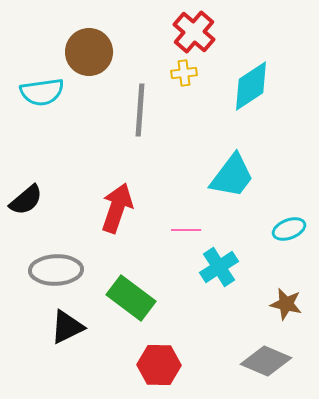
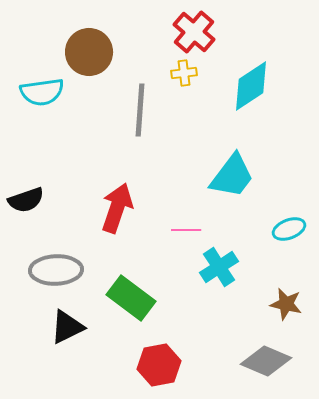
black semicircle: rotated 21 degrees clockwise
red hexagon: rotated 12 degrees counterclockwise
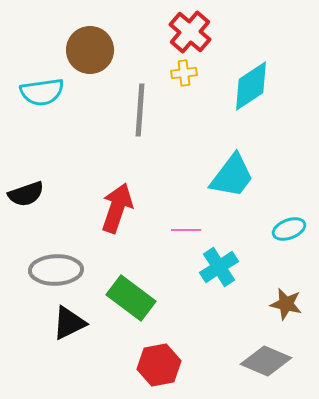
red cross: moved 4 px left
brown circle: moved 1 px right, 2 px up
black semicircle: moved 6 px up
black triangle: moved 2 px right, 4 px up
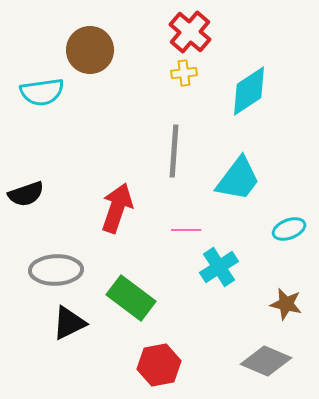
cyan diamond: moved 2 px left, 5 px down
gray line: moved 34 px right, 41 px down
cyan trapezoid: moved 6 px right, 3 px down
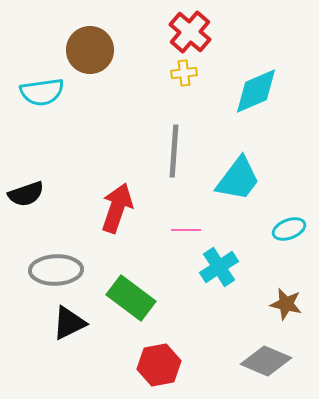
cyan diamond: moved 7 px right; rotated 10 degrees clockwise
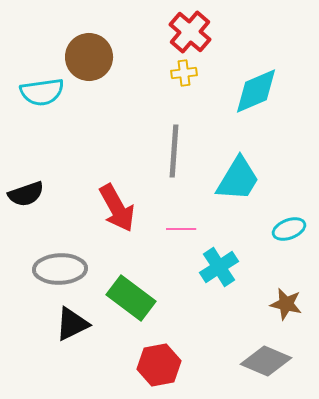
brown circle: moved 1 px left, 7 px down
cyan trapezoid: rotated 6 degrees counterclockwise
red arrow: rotated 132 degrees clockwise
pink line: moved 5 px left, 1 px up
gray ellipse: moved 4 px right, 1 px up
black triangle: moved 3 px right, 1 px down
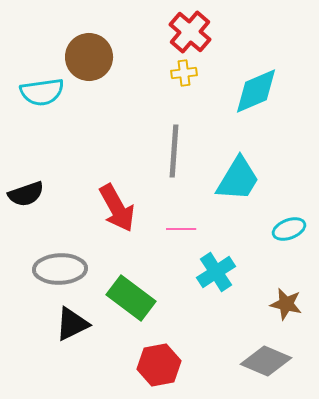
cyan cross: moved 3 px left, 5 px down
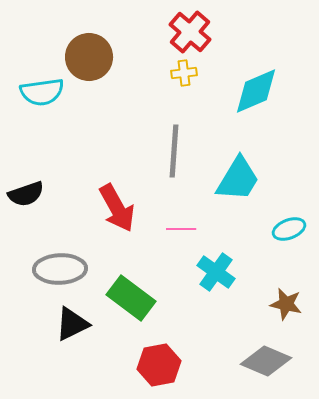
cyan cross: rotated 21 degrees counterclockwise
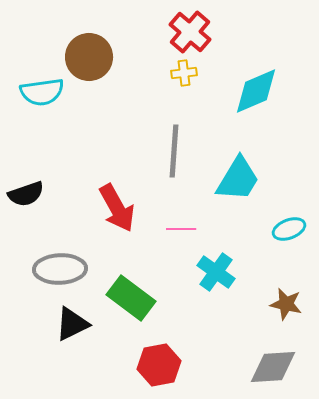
gray diamond: moved 7 px right, 6 px down; rotated 27 degrees counterclockwise
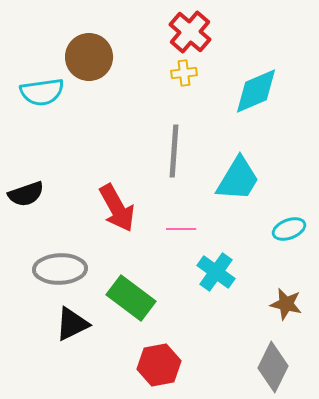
gray diamond: rotated 60 degrees counterclockwise
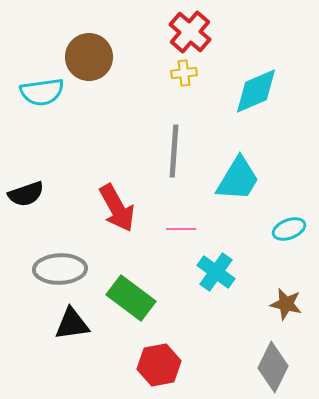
black triangle: rotated 18 degrees clockwise
